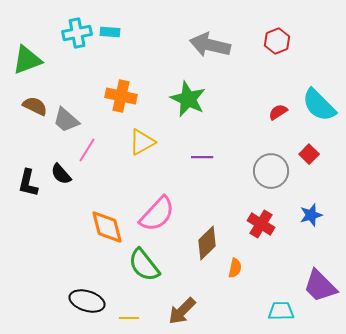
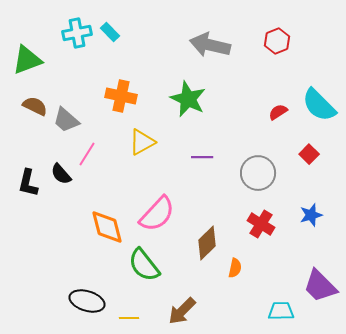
cyan rectangle: rotated 42 degrees clockwise
pink line: moved 4 px down
gray circle: moved 13 px left, 2 px down
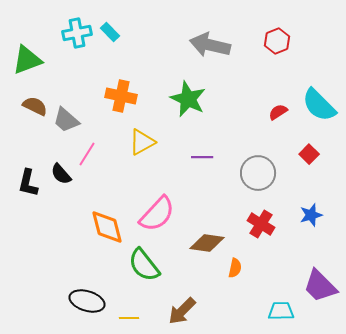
brown diamond: rotated 52 degrees clockwise
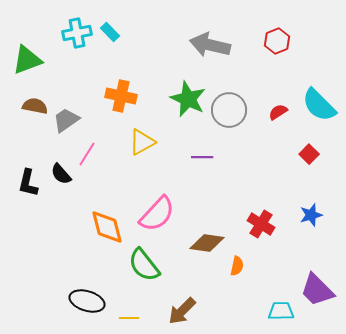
brown semicircle: rotated 15 degrees counterclockwise
gray trapezoid: rotated 104 degrees clockwise
gray circle: moved 29 px left, 63 px up
orange semicircle: moved 2 px right, 2 px up
purple trapezoid: moved 3 px left, 4 px down
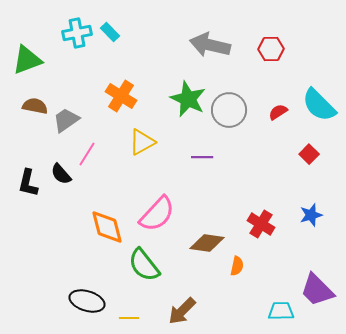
red hexagon: moved 6 px left, 8 px down; rotated 20 degrees clockwise
orange cross: rotated 20 degrees clockwise
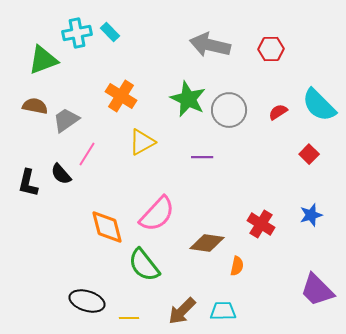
green triangle: moved 16 px right
cyan trapezoid: moved 58 px left
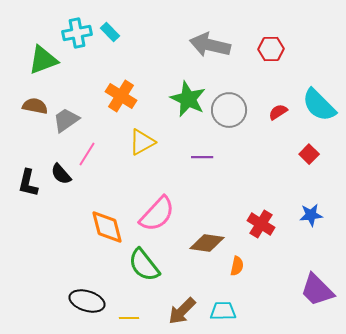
blue star: rotated 10 degrees clockwise
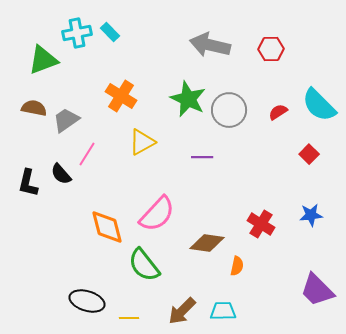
brown semicircle: moved 1 px left, 2 px down
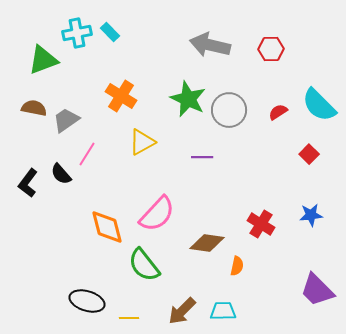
black L-shape: rotated 24 degrees clockwise
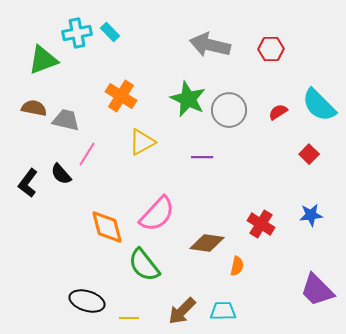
gray trapezoid: rotated 48 degrees clockwise
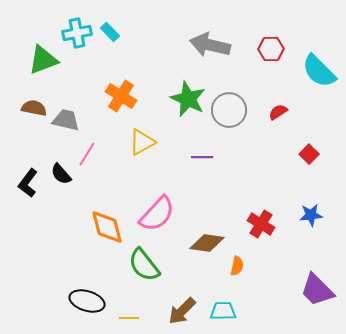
cyan semicircle: moved 34 px up
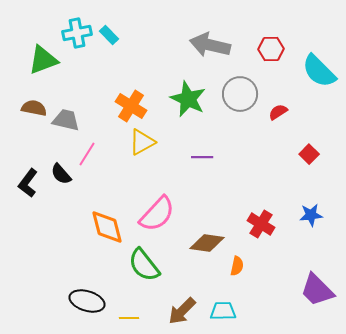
cyan rectangle: moved 1 px left, 3 px down
orange cross: moved 10 px right, 10 px down
gray circle: moved 11 px right, 16 px up
